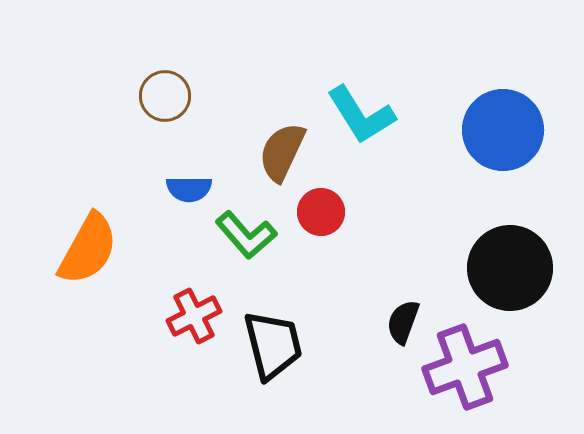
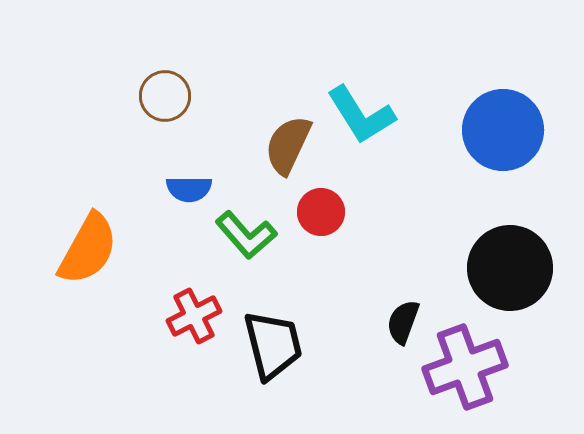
brown semicircle: moved 6 px right, 7 px up
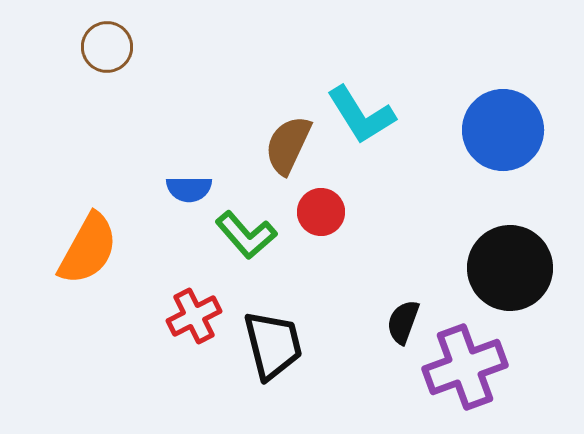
brown circle: moved 58 px left, 49 px up
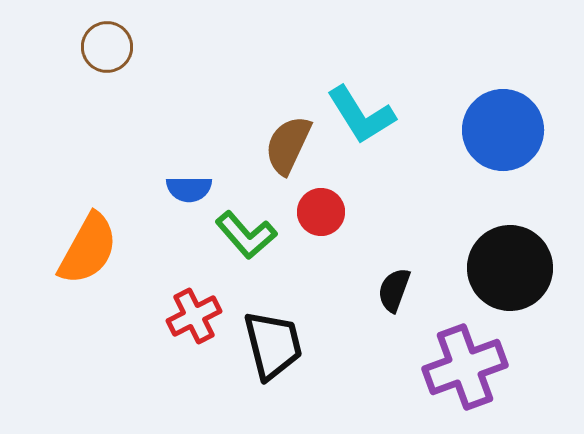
black semicircle: moved 9 px left, 32 px up
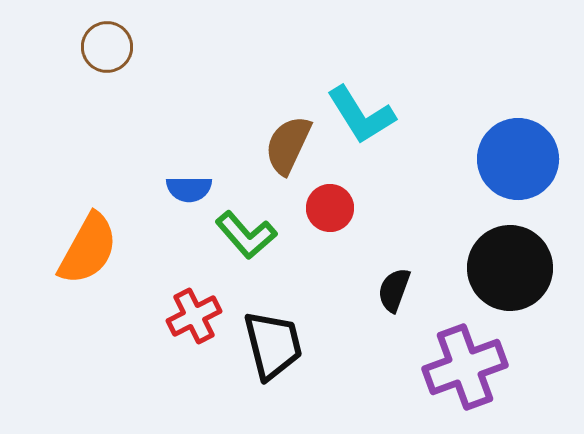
blue circle: moved 15 px right, 29 px down
red circle: moved 9 px right, 4 px up
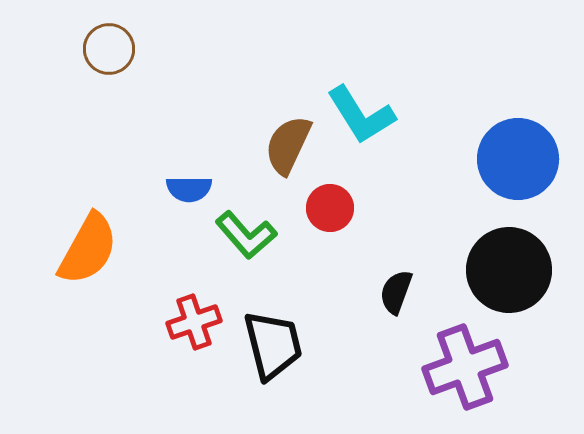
brown circle: moved 2 px right, 2 px down
black circle: moved 1 px left, 2 px down
black semicircle: moved 2 px right, 2 px down
red cross: moved 6 px down; rotated 8 degrees clockwise
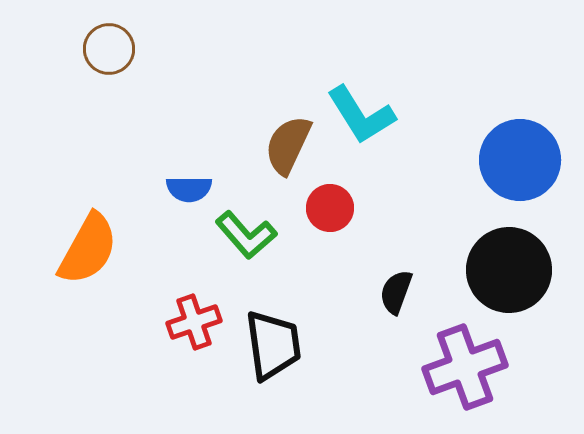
blue circle: moved 2 px right, 1 px down
black trapezoid: rotated 6 degrees clockwise
